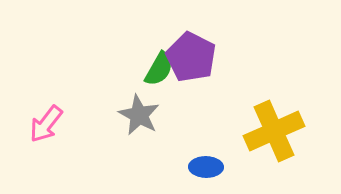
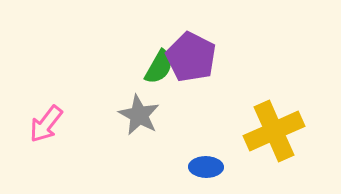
green semicircle: moved 2 px up
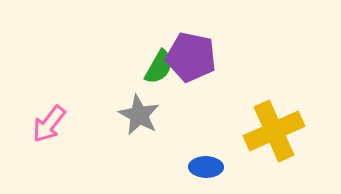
purple pentagon: rotated 15 degrees counterclockwise
pink arrow: moved 3 px right
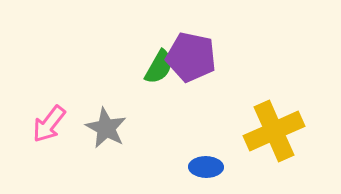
gray star: moved 33 px left, 13 px down
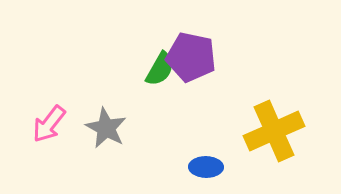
green semicircle: moved 1 px right, 2 px down
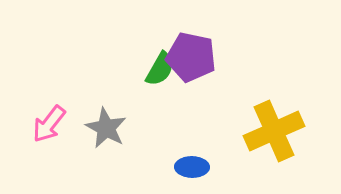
blue ellipse: moved 14 px left
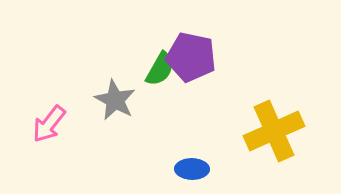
gray star: moved 9 px right, 28 px up
blue ellipse: moved 2 px down
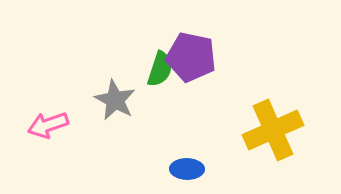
green semicircle: rotated 12 degrees counterclockwise
pink arrow: moved 1 px left, 1 px down; rotated 33 degrees clockwise
yellow cross: moved 1 px left, 1 px up
blue ellipse: moved 5 px left
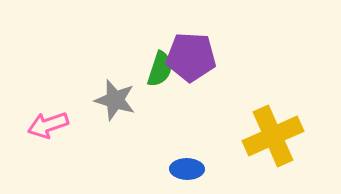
purple pentagon: rotated 9 degrees counterclockwise
gray star: rotated 12 degrees counterclockwise
yellow cross: moved 6 px down
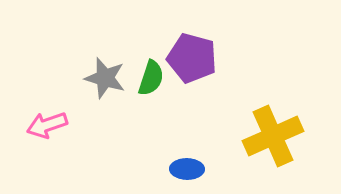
purple pentagon: moved 1 px right, 1 px down; rotated 12 degrees clockwise
green semicircle: moved 9 px left, 9 px down
gray star: moved 10 px left, 22 px up
pink arrow: moved 1 px left
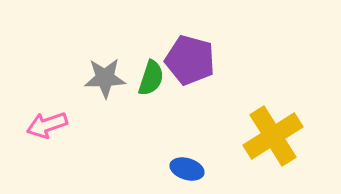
purple pentagon: moved 2 px left, 2 px down
gray star: rotated 18 degrees counterclockwise
yellow cross: rotated 8 degrees counterclockwise
blue ellipse: rotated 16 degrees clockwise
